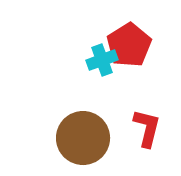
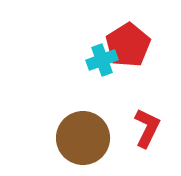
red pentagon: moved 1 px left
red L-shape: rotated 12 degrees clockwise
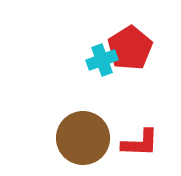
red pentagon: moved 2 px right, 3 px down
red L-shape: moved 7 px left, 15 px down; rotated 66 degrees clockwise
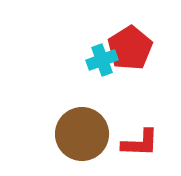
brown circle: moved 1 px left, 4 px up
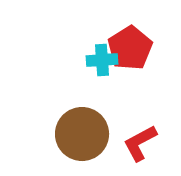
cyan cross: rotated 16 degrees clockwise
red L-shape: rotated 150 degrees clockwise
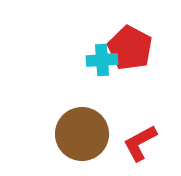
red pentagon: rotated 12 degrees counterclockwise
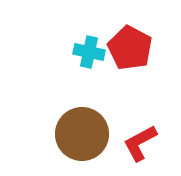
cyan cross: moved 13 px left, 8 px up; rotated 16 degrees clockwise
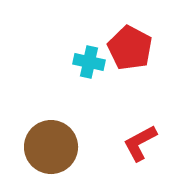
cyan cross: moved 10 px down
brown circle: moved 31 px left, 13 px down
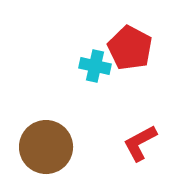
cyan cross: moved 6 px right, 4 px down
brown circle: moved 5 px left
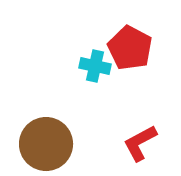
brown circle: moved 3 px up
